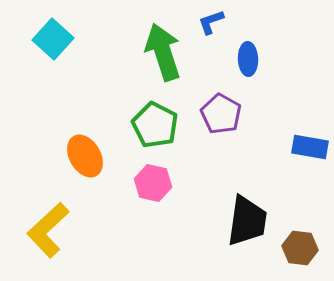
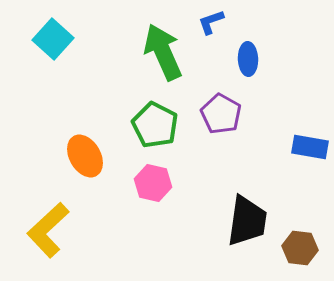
green arrow: rotated 6 degrees counterclockwise
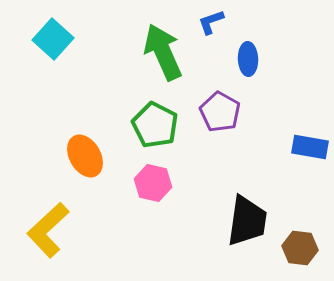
purple pentagon: moved 1 px left, 2 px up
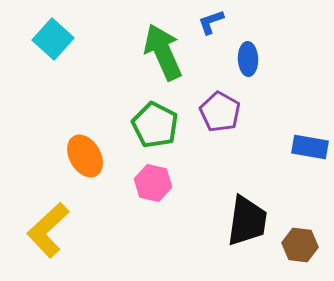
brown hexagon: moved 3 px up
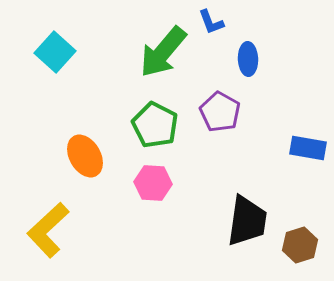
blue L-shape: rotated 92 degrees counterclockwise
cyan square: moved 2 px right, 13 px down
green arrow: rotated 116 degrees counterclockwise
blue rectangle: moved 2 px left, 1 px down
pink hexagon: rotated 9 degrees counterclockwise
brown hexagon: rotated 24 degrees counterclockwise
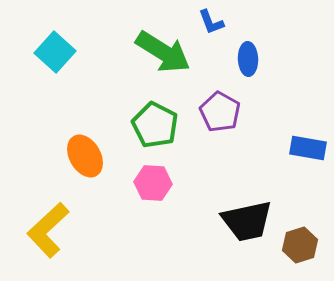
green arrow: rotated 98 degrees counterclockwise
black trapezoid: rotated 70 degrees clockwise
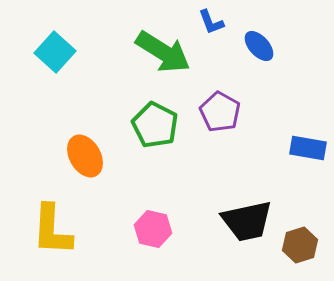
blue ellipse: moved 11 px right, 13 px up; rotated 40 degrees counterclockwise
pink hexagon: moved 46 px down; rotated 9 degrees clockwise
yellow L-shape: moved 4 px right; rotated 44 degrees counterclockwise
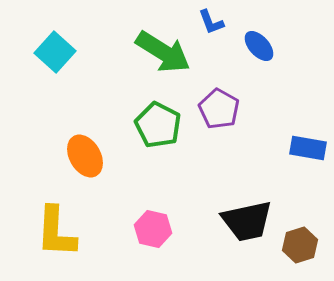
purple pentagon: moved 1 px left, 3 px up
green pentagon: moved 3 px right
yellow L-shape: moved 4 px right, 2 px down
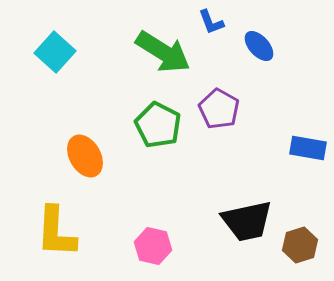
pink hexagon: moved 17 px down
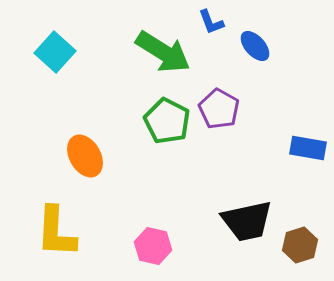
blue ellipse: moved 4 px left
green pentagon: moved 9 px right, 4 px up
